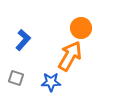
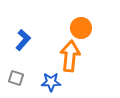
orange arrow: rotated 24 degrees counterclockwise
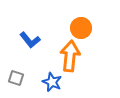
blue L-shape: moved 7 px right; rotated 100 degrees clockwise
blue star: moved 1 px right; rotated 24 degrees clockwise
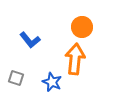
orange circle: moved 1 px right, 1 px up
orange arrow: moved 5 px right, 3 px down
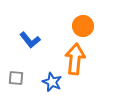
orange circle: moved 1 px right, 1 px up
gray square: rotated 14 degrees counterclockwise
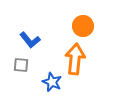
gray square: moved 5 px right, 13 px up
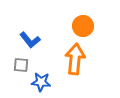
blue star: moved 11 px left; rotated 18 degrees counterclockwise
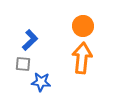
blue L-shape: rotated 95 degrees counterclockwise
orange arrow: moved 7 px right, 1 px up
gray square: moved 2 px right, 1 px up
